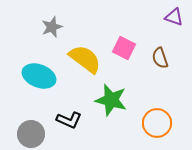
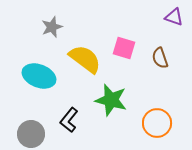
pink square: rotated 10 degrees counterclockwise
black L-shape: rotated 105 degrees clockwise
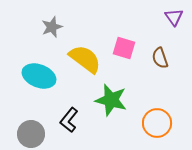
purple triangle: rotated 36 degrees clockwise
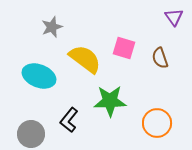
green star: moved 1 px left, 1 px down; rotated 16 degrees counterclockwise
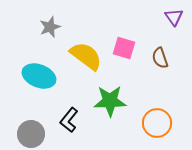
gray star: moved 2 px left
yellow semicircle: moved 1 px right, 3 px up
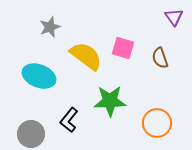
pink square: moved 1 px left
